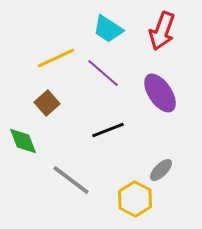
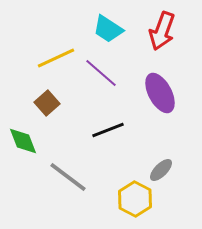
purple line: moved 2 px left
purple ellipse: rotated 6 degrees clockwise
gray line: moved 3 px left, 3 px up
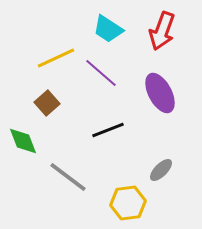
yellow hexagon: moved 7 px left, 4 px down; rotated 24 degrees clockwise
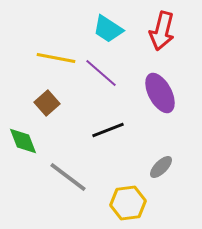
red arrow: rotated 6 degrees counterclockwise
yellow line: rotated 36 degrees clockwise
gray ellipse: moved 3 px up
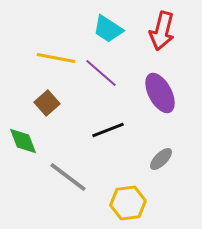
gray ellipse: moved 8 px up
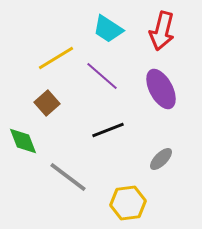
yellow line: rotated 42 degrees counterclockwise
purple line: moved 1 px right, 3 px down
purple ellipse: moved 1 px right, 4 px up
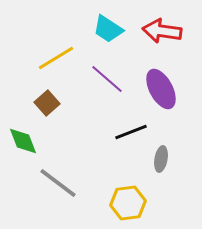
red arrow: rotated 84 degrees clockwise
purple line: moved 5 px right, 3 px down
black line: moved 23 px right, 2 px down
gray ellipse: rotated 35 degrees counterclockwise
gray line: moved 10 px left, 6 px down
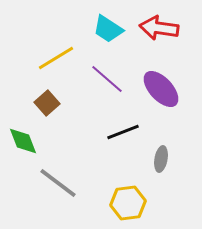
red arrow: moved 3 px left, 3 px up
purple ellipse: rotated 15 degrees counterclockwise
black line: moved 8 px left
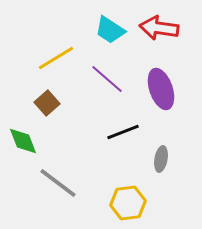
cyan trapezoid: moved 2 px right, 1 px down
purple ellipse: rotated 24 degrees clockwise
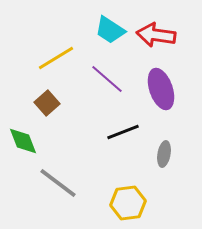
red arrow: moved 3 px left, 7 px down
gray ellipse: moved 3 px right, 5 px up
